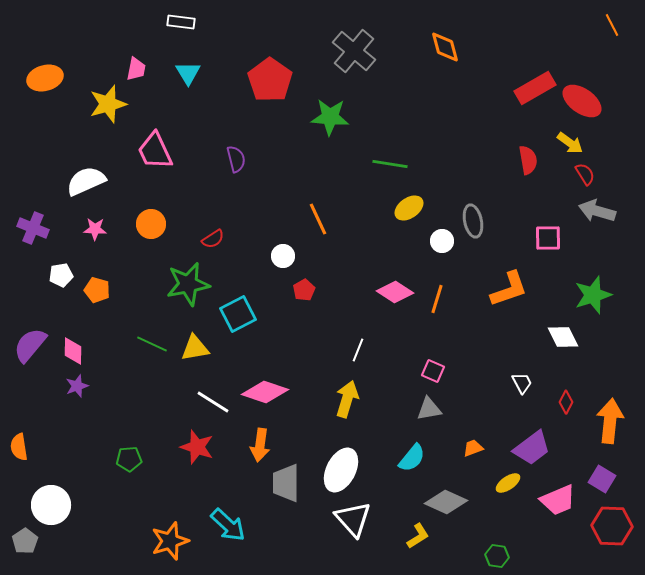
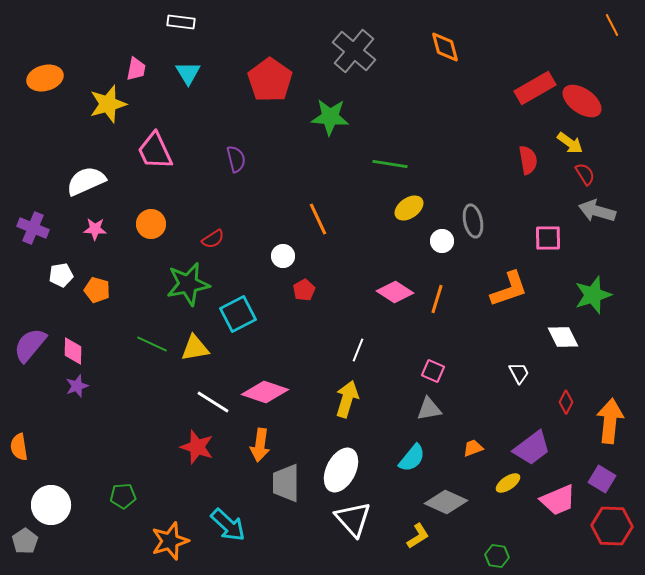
white trapezoid at (522, 383): moved 3 px left, 10 px up
green pentagon at (129, 459): moved 6 px left, 37 px down
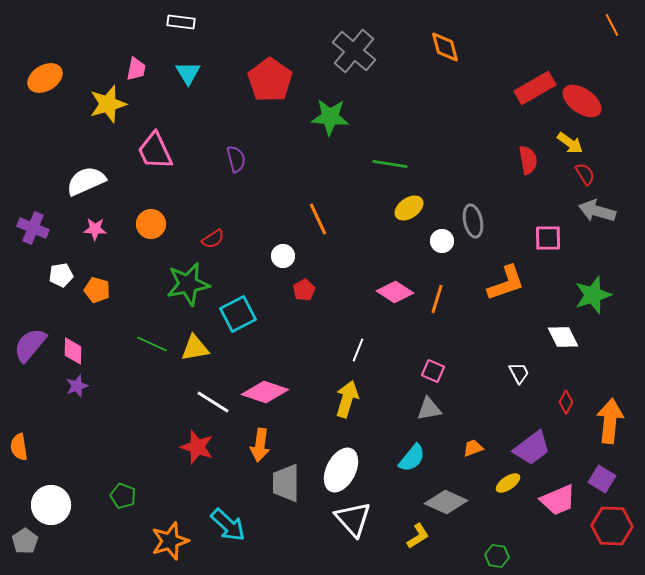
orange ellipse at (45, 78): rotated 16 degrees counterclockwise
orange L-shape at (509, 289): moved 3 px left, 6 px up
green pentagon at (123, 496): rotated 25 degrees clockwise
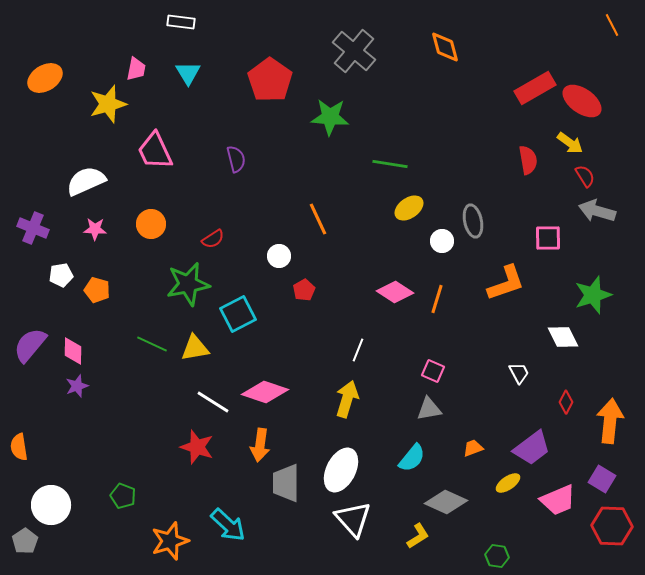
red semicircle at (585, 174): moved 2 px down
white circle at (283, 256): moved 4 px left
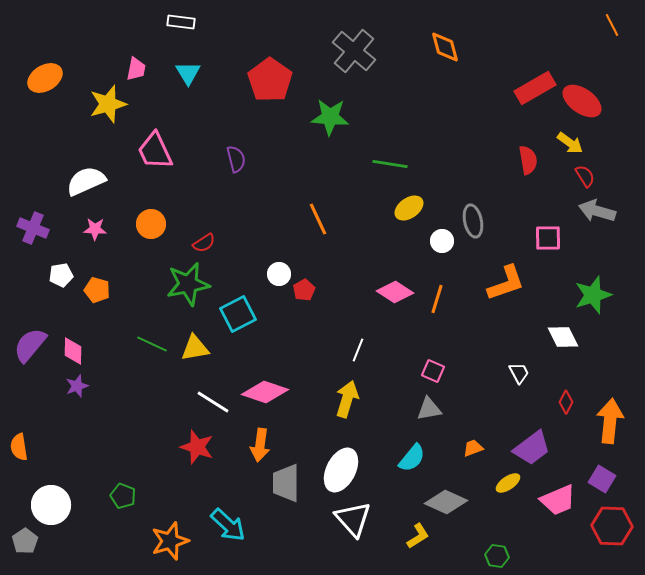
red semicircle at (213, 239): moved 9 px left, 4 px down
white circle at (279, 256): moved 18 px down
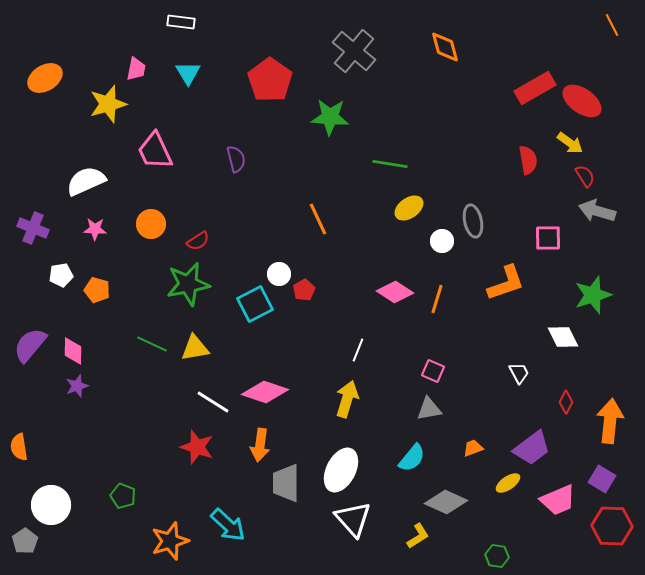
red semicircle at (204, 243): moved 6 px left, 2 px up
cyan square at (238, 314): moved 17 px right, 10 px up
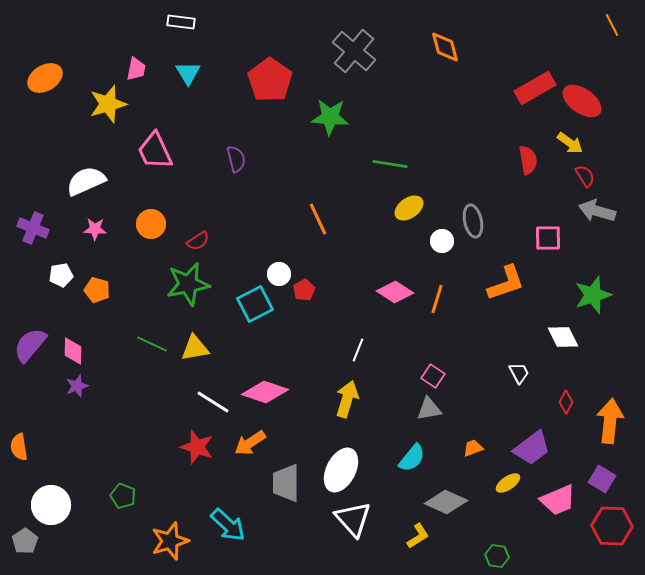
pink square at (433, 371): moved 5 px down; rotated 10 degrees clockwise
orange arrow at (260, 445): moved 10 px left, 2 px up; rotated 48 degrees clockwise
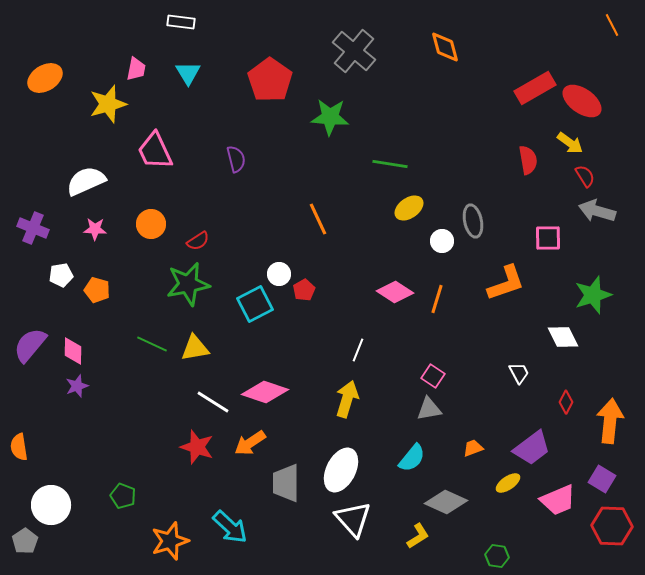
cyan arrow at (228, 525): moved 2 px right, 2 px down
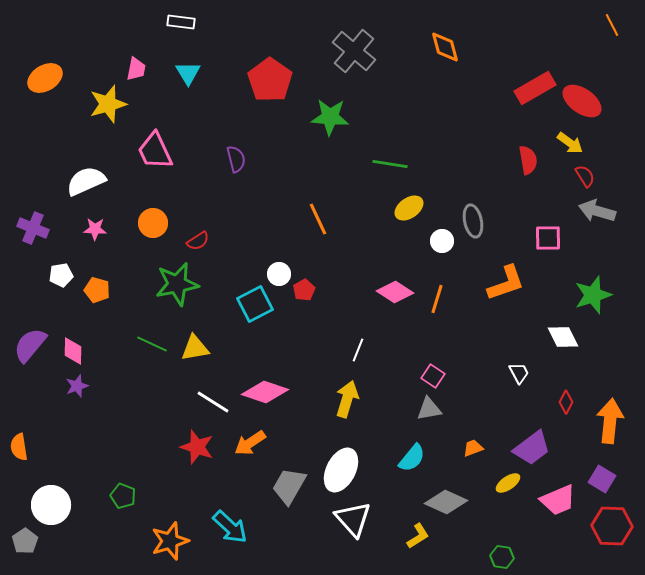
orange circle at (151, 224): moved 2 px right, 1 px up
green star at (188, 284): moved 11 px left
gray trapezoid at (286, 483): moved 3 px right, 3 px down; rotated 30 degrees clockwise
green hexagon at (497, 556): moved 5 px right, 1 px down
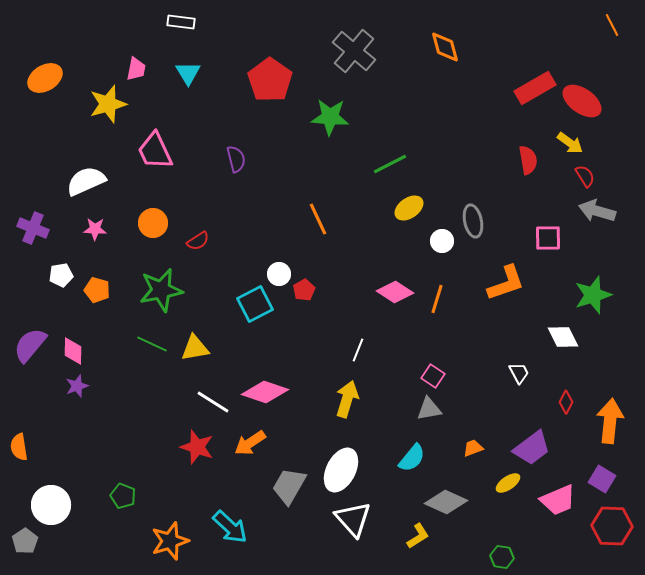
green line at (390, 164): rotated 36 degrees counterclockwise
green star at (177, 284): moved 16 px left, 6 px down
